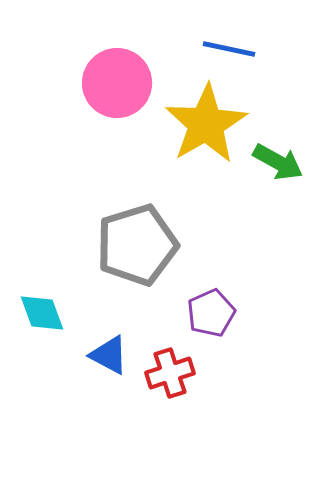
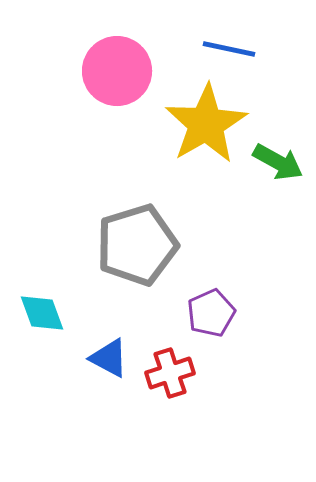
pink circle: moved 12 px up
blue triangle: moved 3 px down
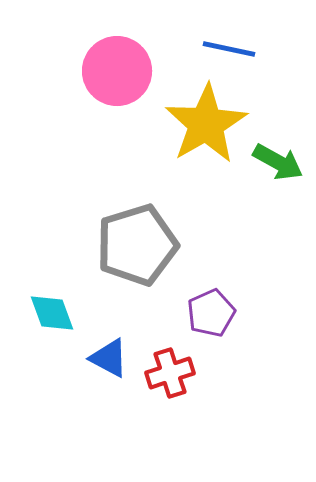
cyan diamond: moved 10 px right
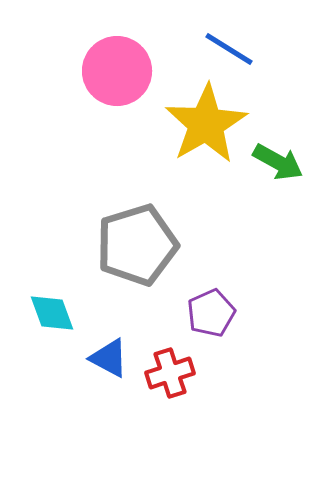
blue line: rotated 20 degrees clockwise
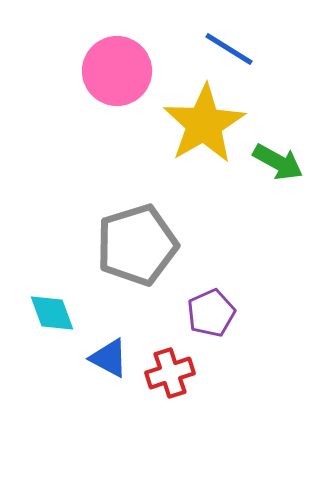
yellow star: moved 2 px left
